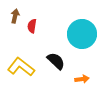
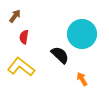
brown arrow: rotated 24 degrees clockwise
red semicircle: moved 8 px left, 11 px down
black semicircle: moved 4 px right, 6 px up
orange arrow: rotated 112 degrees counterclockwise
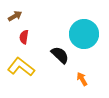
brown arrow: rotated 24 degrees clockwise
cyan circle: moved 2 px right
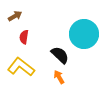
orange arrow: moved 23 px left, 2 px up
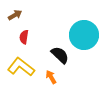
brown arrow: moved 1 px up
cyan circle: moved 1 px down
orange arrow: moved 8 px left
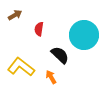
red semicircle: moved 15 px right, 8 px up
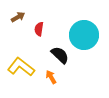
brown arrow: moved 3 px right, 2 px down
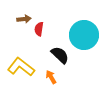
brown arrow: moved 6 px right, 2 px down; rotated 24 degrees clockwise
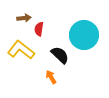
brown arrow: moved 1 px up
yellow L-shape: moved 17 px up
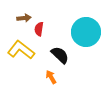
cyan circle: moved 2 px right, 3 px up
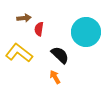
yellow L-shape: moved 2 px left, 3 px down
orange arrow: moved 4 px right
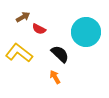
brown arrow: moved 1 px left, 1 px up; rotated 24 degrees counterclockwise
red semicircle: rotated 72 degrees counterclockwise
black semicircle: moved 1 px up
